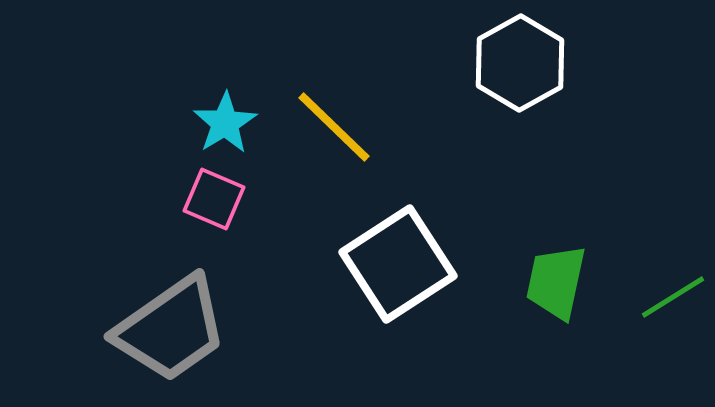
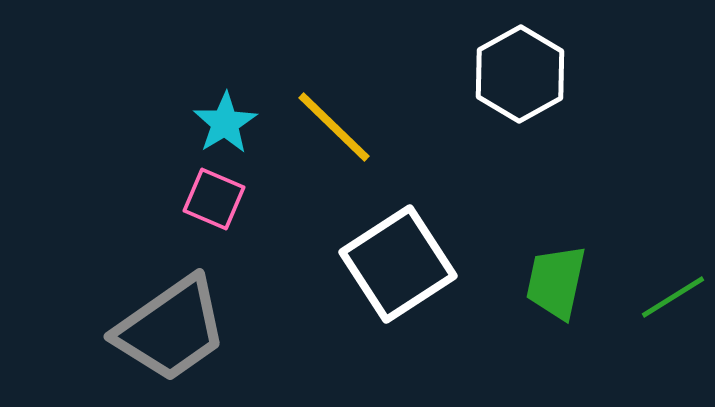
white hexagon: moved 11 px down
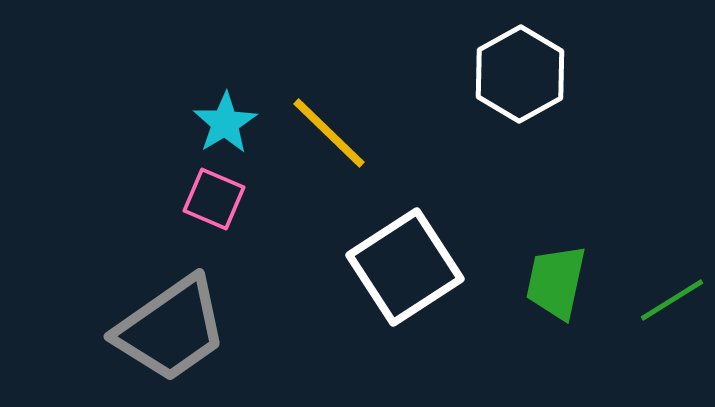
yellow line: moved 5 px left, 6 px down
white square: moved 7 px right, 3 px down
green line: moved 1 px left, 3 px down
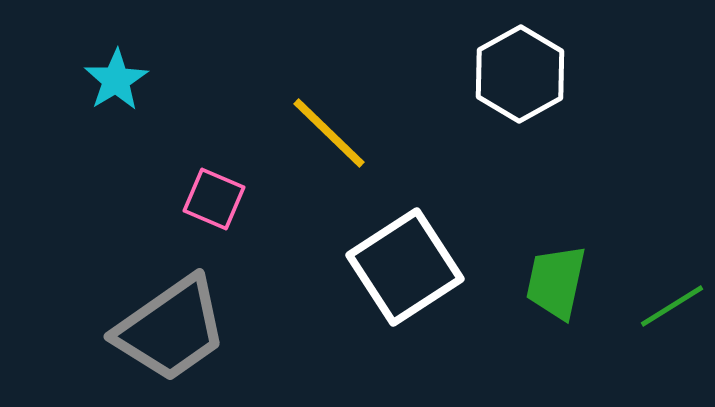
cyan star: moved 109 px left, 43 px up
green line: moved 6 px down
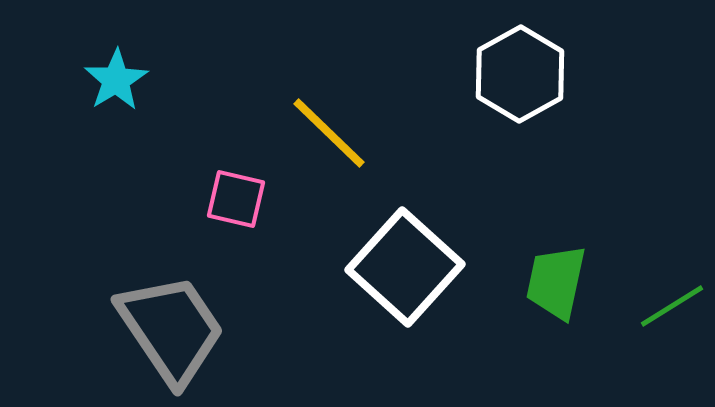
pink square: moved 22 px right; rotated 10 degrees counterclockwise
white square: rotated 15 degrees counterclockwise
gray trapezoid: rotated 89 degrees counterclockwise
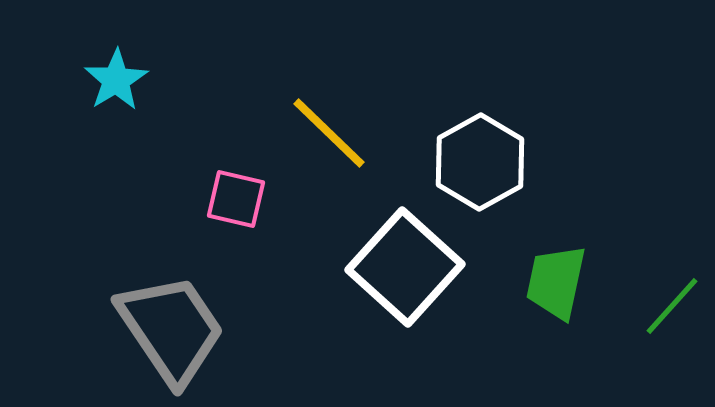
white hexagon: moved 40 px left, 88 px down
green line: rotated 16 degrees counterclockwise
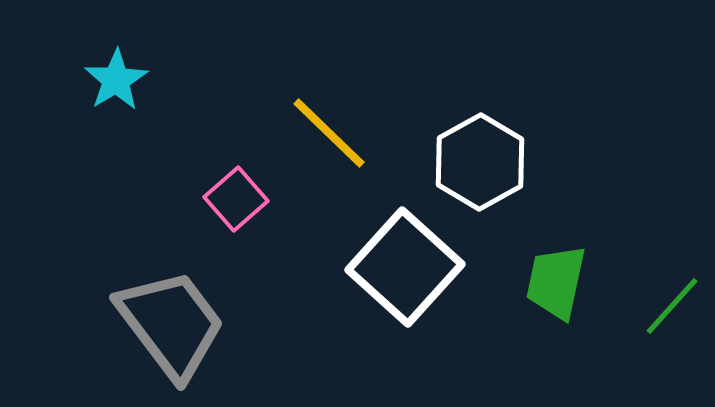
pink square: rotated 36 degrees clockwise
gray trapezoid: moved 5 px up; rotated 3 degrees counterclockwise
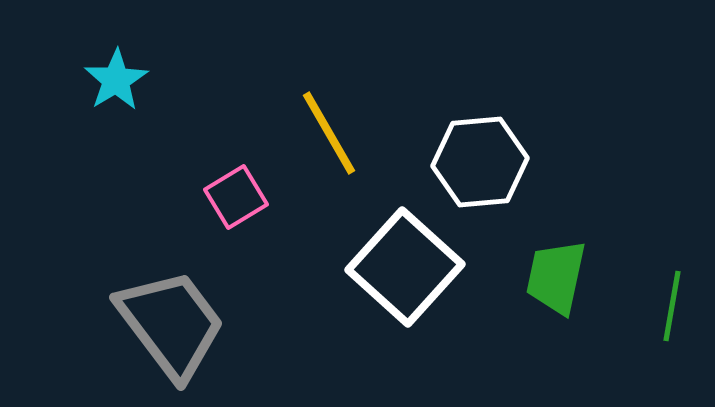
yellow line: rotated 16 degrees clockwise
white hexagon: rotated 24 degrees clockwise
pink square: moved 2 px up; rotated 10 degrees clockwise
green trapezoid: moved 5 px up
green line: rotated 32 degrees counterclockwise
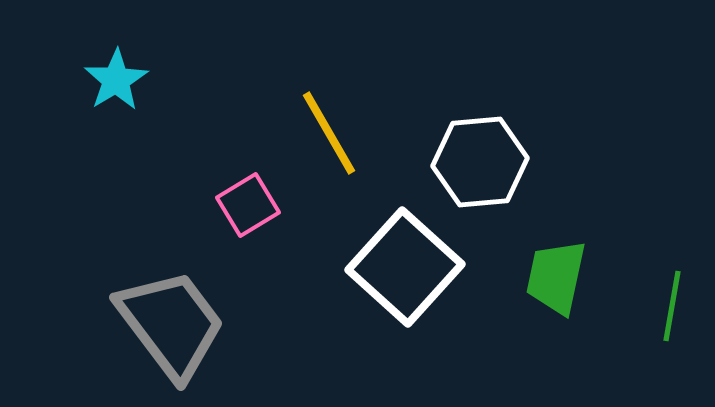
pink square: moved 12 px right, 8 px down
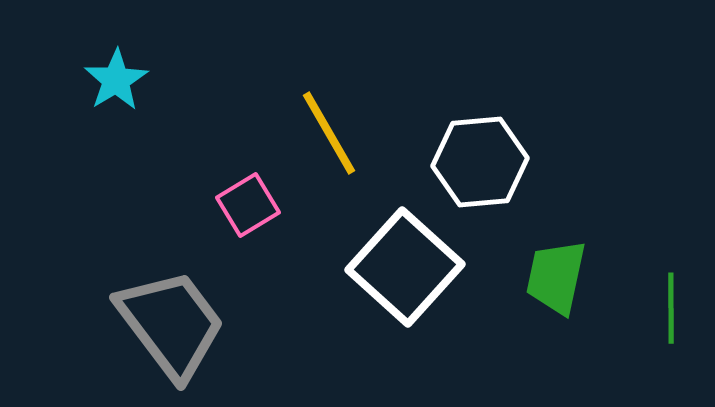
green line: moved 1 px left, 2 px down; rotated 10 degrees counterclockwise
